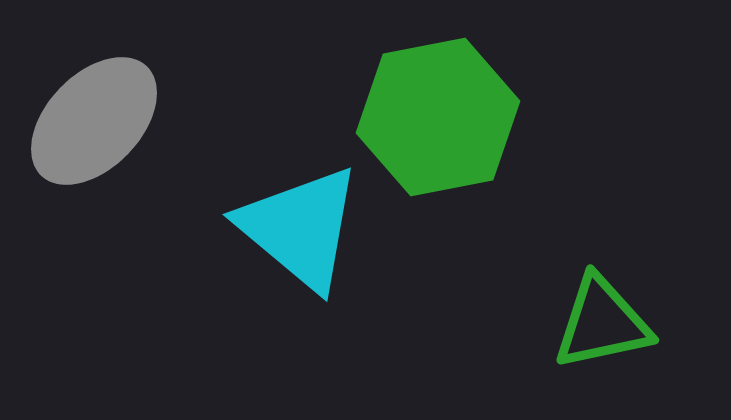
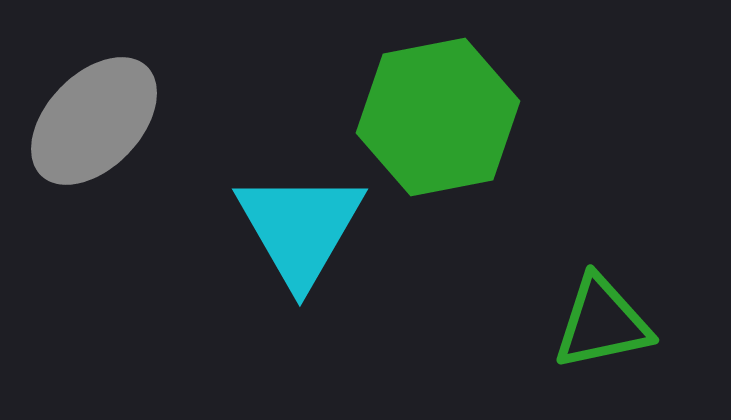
cyan triangle: rotated 20 degrees clockwise
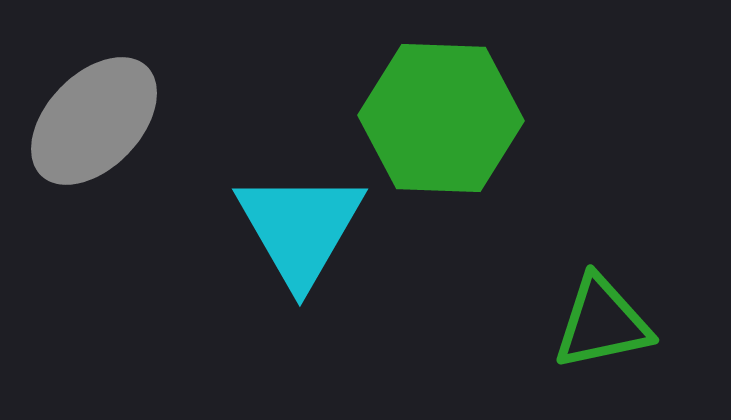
green hexagon: moved 3 px right, 1 px down; rotated 13 degrees clockwise
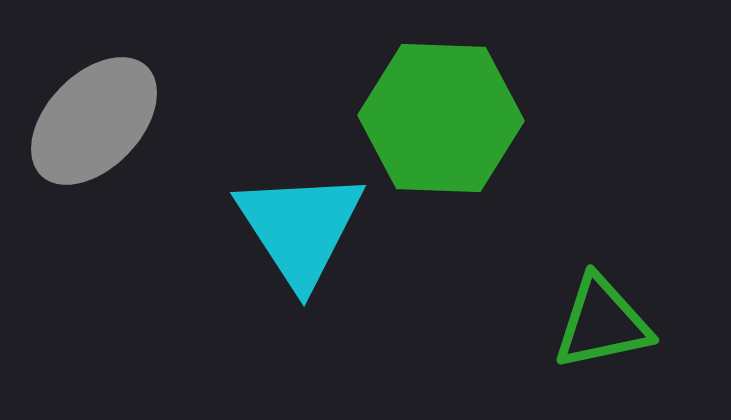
cyan triangle: rotated 3 degrees counterclockwise
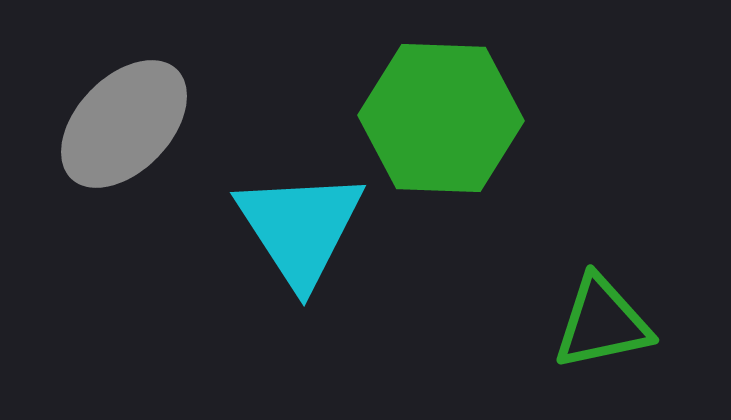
gray ellipse: moved 30 px right, 3 px down
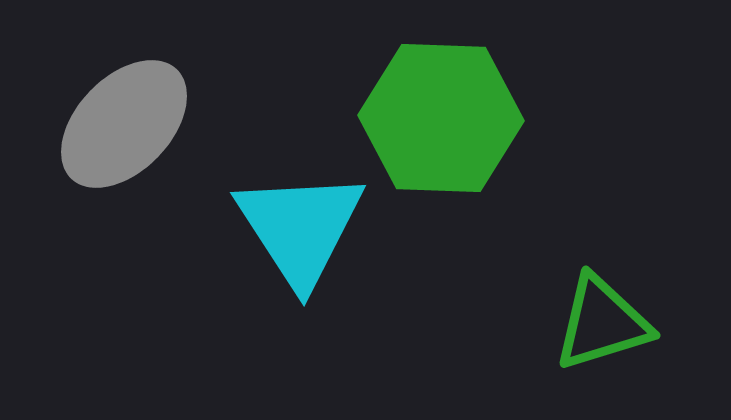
green triangle: rotated 5 degrees counterclockwise
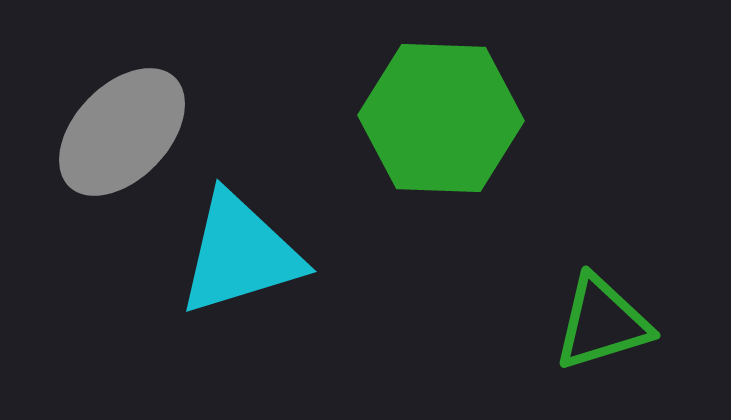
gray ellipse: moved 2 px left, 8 px down
cyan triangle: moved 60 px left, 26 px down; rotated 46 degrees clockwise
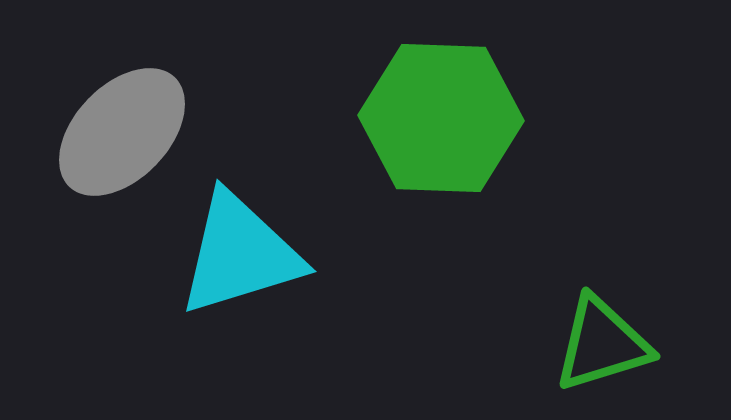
green triangle: moved 21 px down
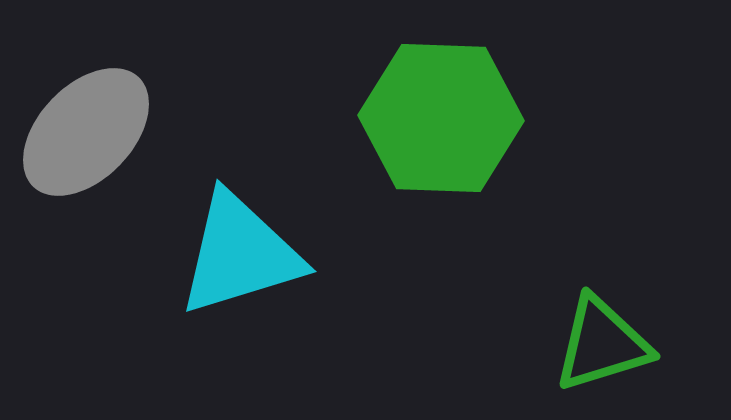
gray ellipse: moved 36 px left
